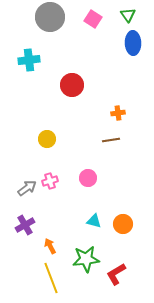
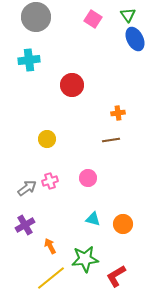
gray circle: moved 14 px left
blue ellipse: moved 2 px right, 4 px up; rotated 25 degrees counterclockwise
cyan triangle: moved 1 px left, 2 px up
green star: moved 1 px left
red L-shape: moved 2 px down
yellow line: rotated 72 degrees clockwise
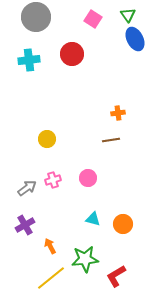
red circle: moved 31 px up
pink cross: moved 3 px right, 1 px up
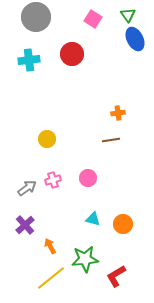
purple cross: rotated 12 degrees counterclockwise
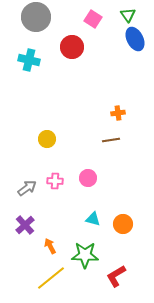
red circle: moved 7 px up
cyan cross: rotated 20 degrees clockwise
pink cross: moved 2 px right, 1 px down; rotated 21 degrees clockwise
green star: moved 4 px up; rotated 8 degrees clockwise
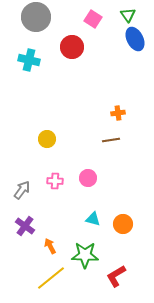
gray arrow: moved 5 px left, 2 px down; rotated 18 degrees counterclockwise
purple cross: moved 1 px down; rotated 12 degrees counterclockwise
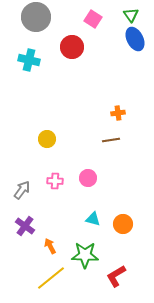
green triangle: moved 3 px right
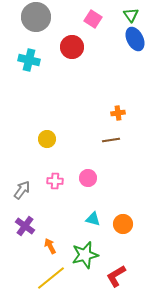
green star: rotated 16 degrees counterclockwise
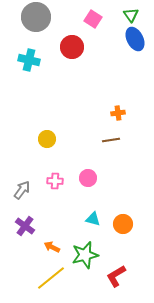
orange arrow: moved 2 px right, 1 px down; rotated 35 degrees counterclockwise
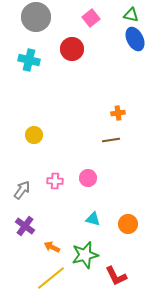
green triangle: rotated 42 degrees counterclockwise
pink square: moved 2 px left, 1 px up; rotated 18 degrees clockwise
red circle: moved 2 px down
yellow circle: moved 13 px left, 4 px up
orange circle: moved 5 px right
red L-shape: rotated 85 degrees counterclockwise
